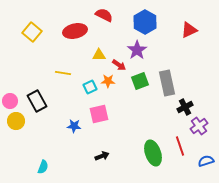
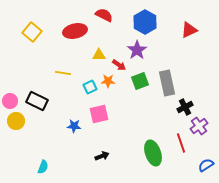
black rectangle: rotated 35 degrees counterclockwise
red line: moved 1 px right, 3 px up
blue semicircle: moved 4 px down; rotated 14 degrees counterclockwise
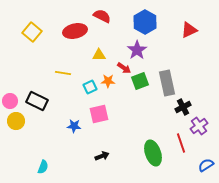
red semicircle: moved 2 px left, 1 px down
red arrow: moved 5 px right, 3 px down
black cross: moved 2 px left
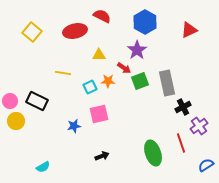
blue star: rotated 16 degrees counterclockwise
cyan semicircle: rotated 40 degrees clockwise
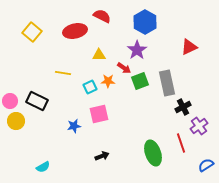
red triangle: moved 17 px down
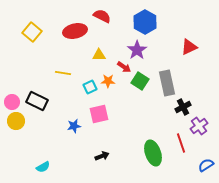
red arrow: moved 1 px up
green square: rotated 36 degrees counterclockwise
pink circle: moved 2 px right, 1 px down
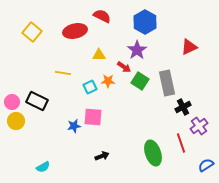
pink square: moved 6 px left, 3 px down; rotated 18 degrees clockwise
